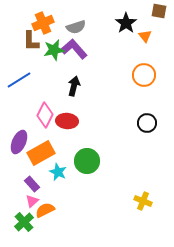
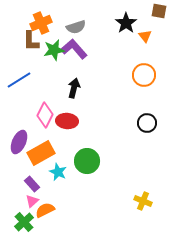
orange cross: moved 2 px left
black arrow: moved 2 px down
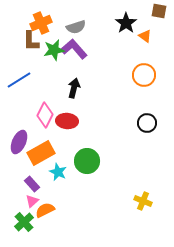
orange triangle: rotated 16 degrees counterclockwise
